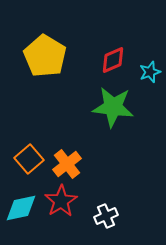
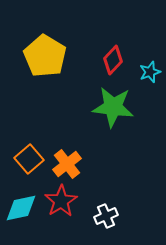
red diamond: rotated 24 degrees counterclockwise
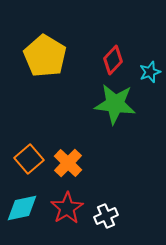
green star: moved 2 px right, 3 px up
orange cross: moved 1 px right, 1 px up; rotated 8 degrees counterclockwise
red star: moved 6 px right, 7 px down
cyan diamond: moved 1 px right
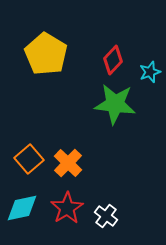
yellow pentagon: moved 1 px right, 2 px up
white cross: rotated 30 degrees counterclockwise
